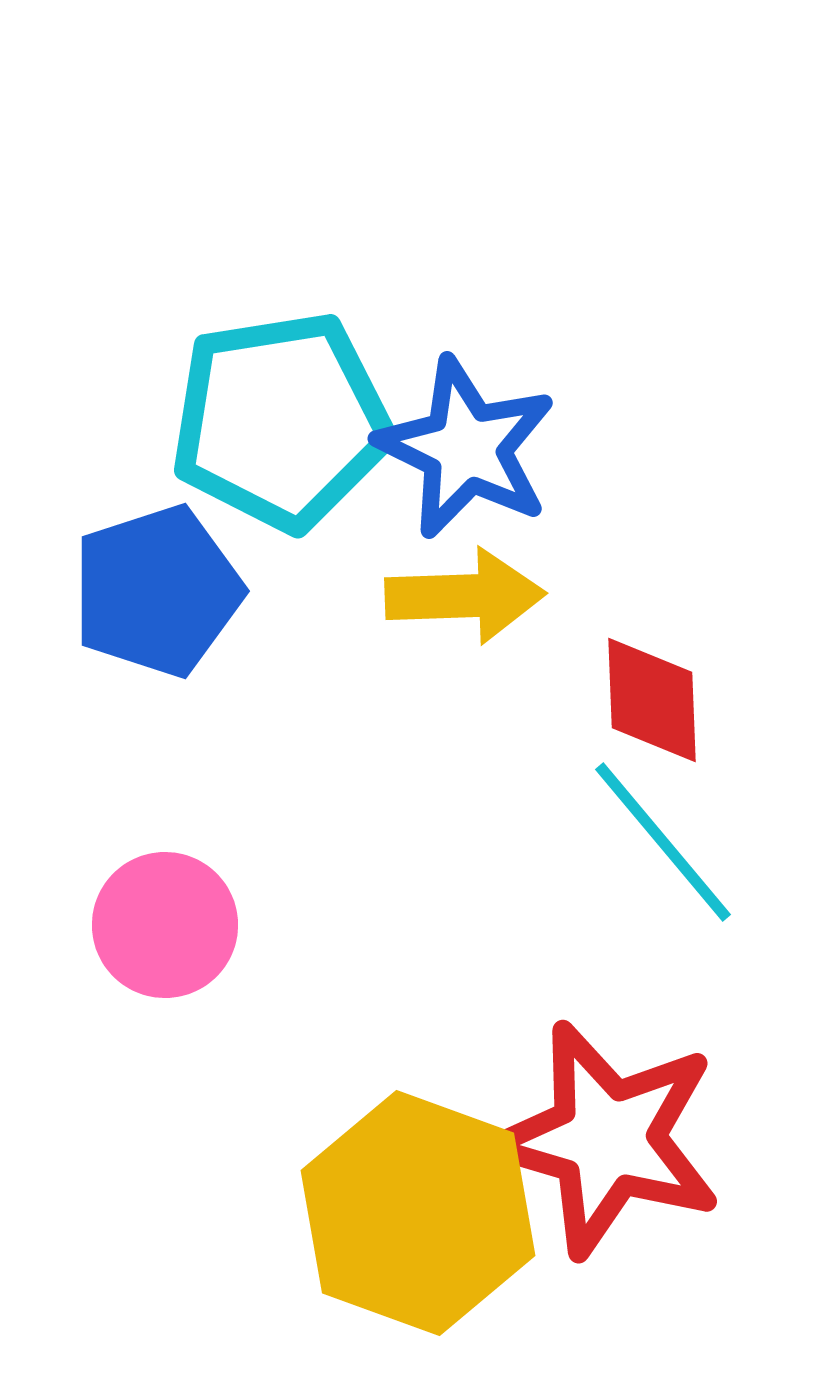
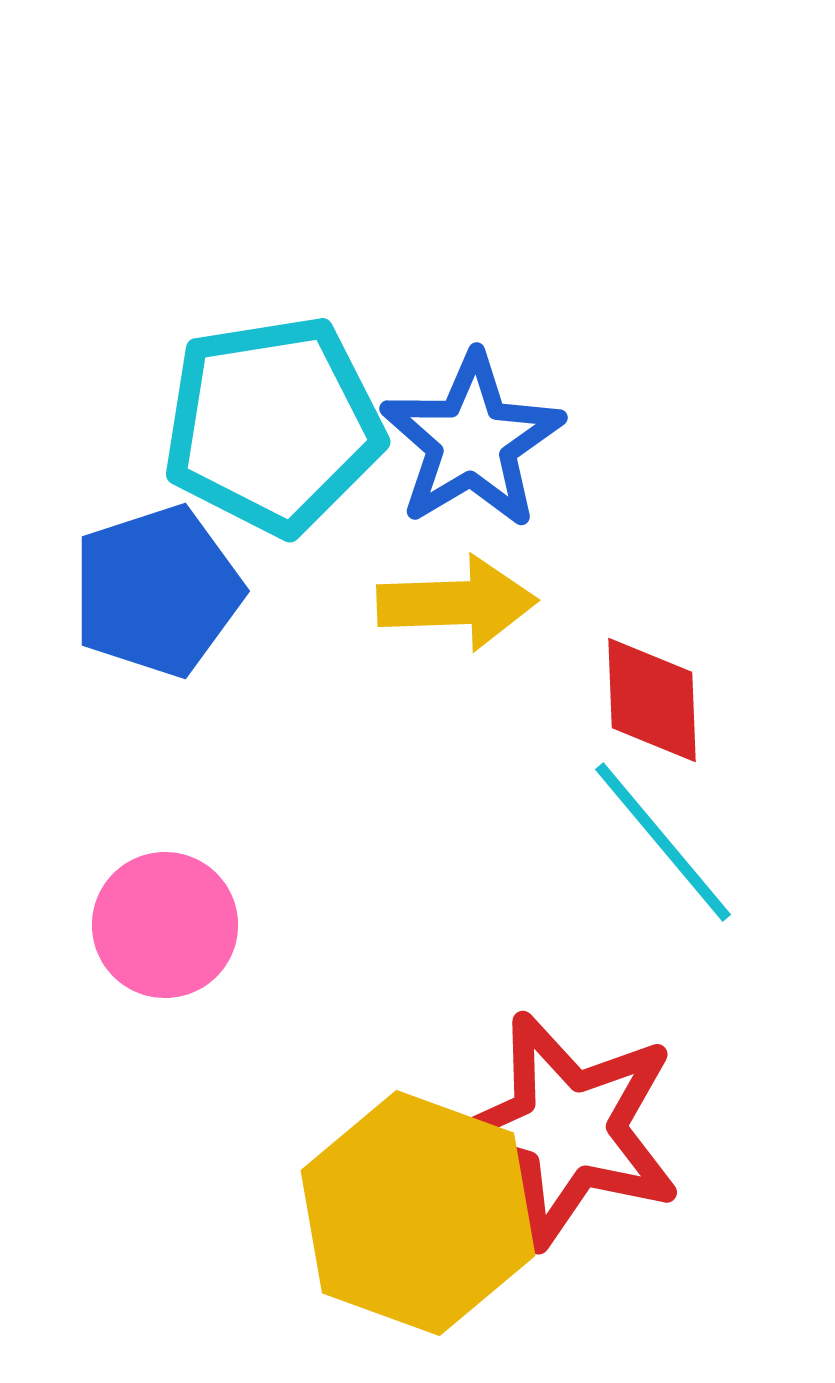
cyan pentagon: moved 8 px left, 4 px down
blue star: moved 6 px right, 7 px up; rotated 15 degrees clockwise
yellow arrow: moved 8 px left, 7 px down
red star: moved 40 px left, 9 px up
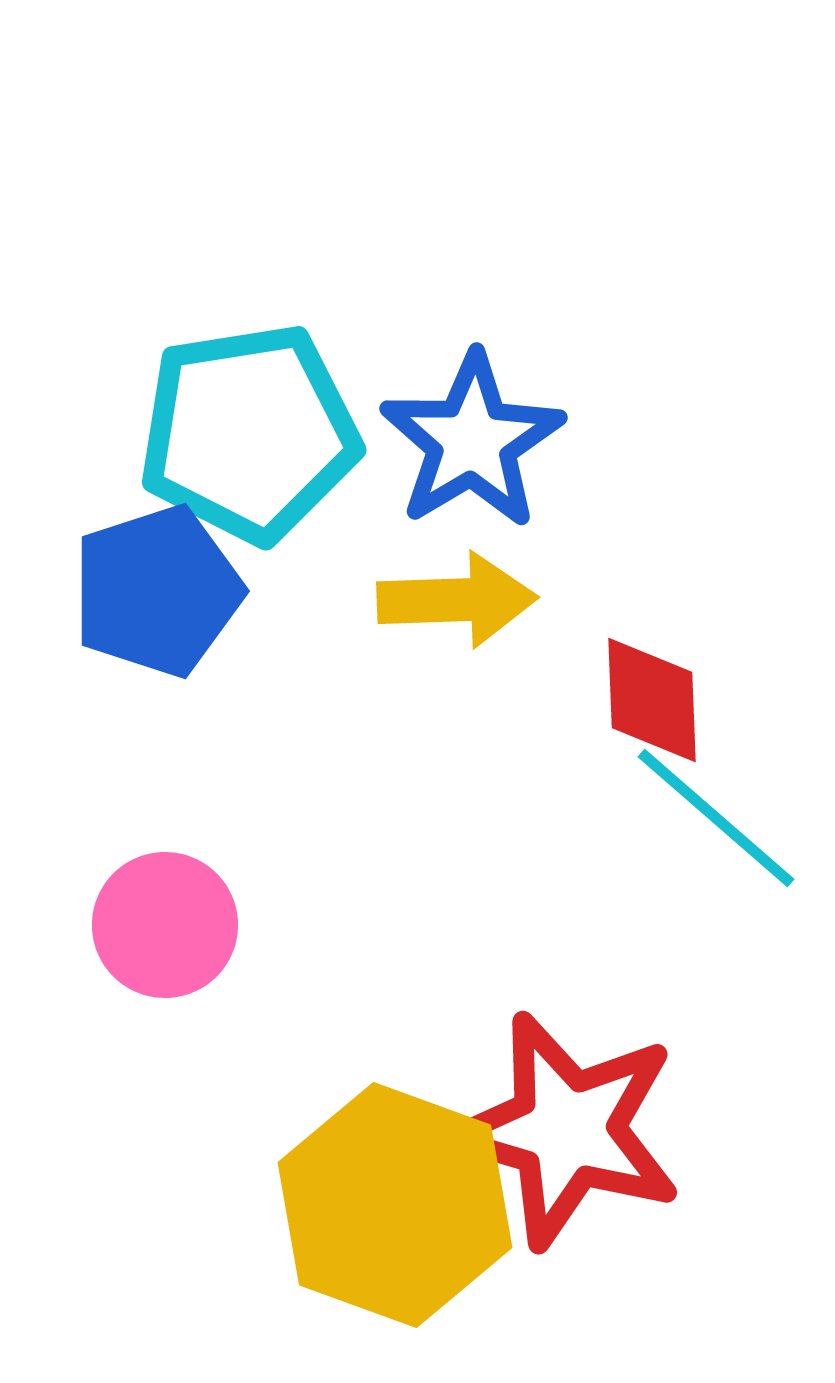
cyan pentagon: moved 24 px left, 8 px down
yellow arrow: moved 3 px up
cyan line: moved 53 px right, 24 px up; rotated 9 degrees counterclockwise
yellow hexagon: moved 23 px left, 8 px up
